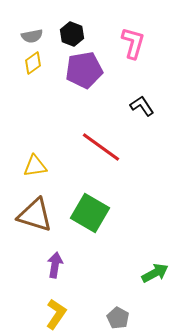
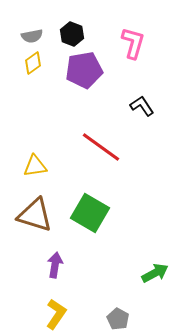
gray pentagon: moved 1 px down
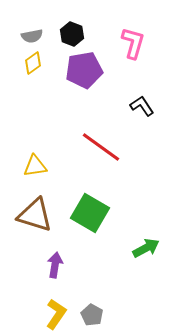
green arrow: moved 9 px left, 25 px up
gray pentagon: moved 26 px left, 4 px up
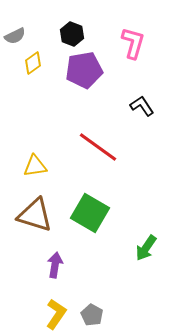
gray semicircle: moved 17 px left; rotated 15 degrees counterclockwise
red line: moved 3 px left
green arrow: rotated 152 degrees clockwise
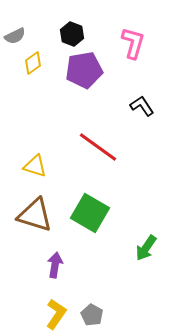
yellow triangle: rotated 25 degrees clockwise
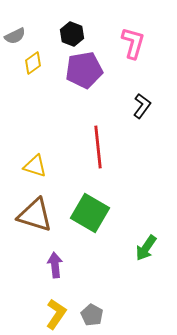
black L-shape: rotated 70 degrees clockwise
red line: rotated 48 degrees clockwise
purple arrow: rotated 15 degrees counterclockwise
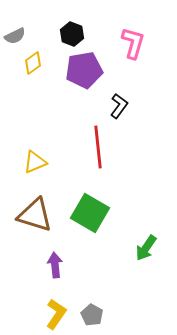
black L-shape: moved 23 px left
yellow triangle: moved 4 px up; rotated 40 degrees counterclockwise
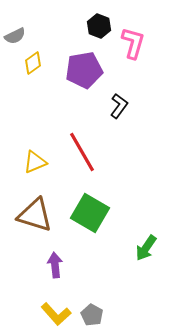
black hexagon: moved 27 px right, 8 px up
red line: moved 16 px left, 5 px down; rotated 24 degrees counterclockwise
yellow L-shape: rotated 104 degrees clockwise
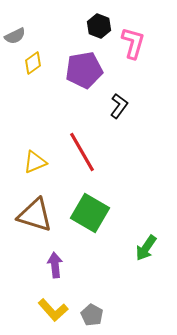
yellow L-shape: moved 3 px left, 4 px up
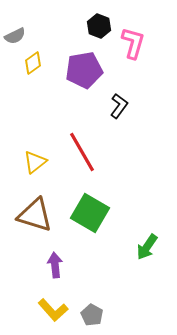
yellow triangle: rotated 15 degrees counterclockwise
green arrow: moved 1 px right, 1 px up
